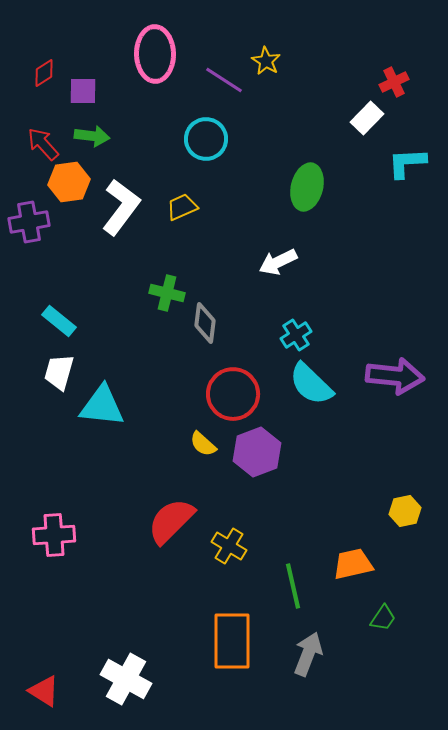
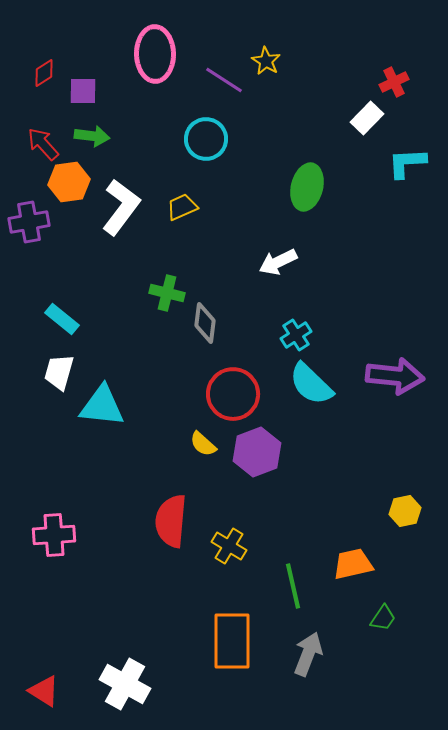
cyan rectangle: moved 3 px right, 2 px up
red semicircle: rotated 40 degrees counterclockwise
white cross: moved 1 px left, 5 px down
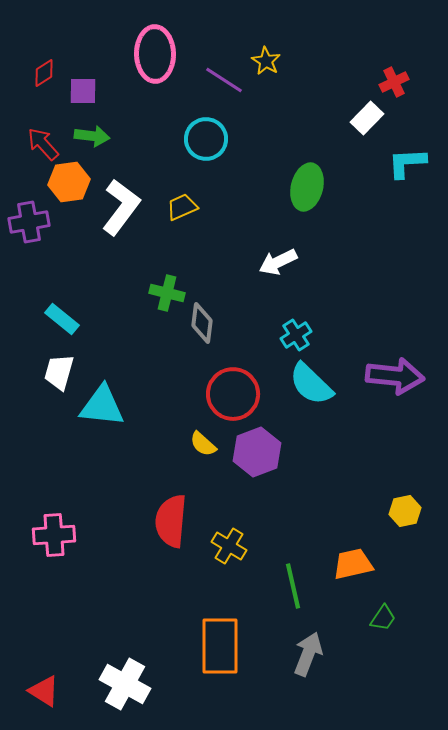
gray diamond: moved 3 px left
orange rectangle: moved 12 px left, 5 px down
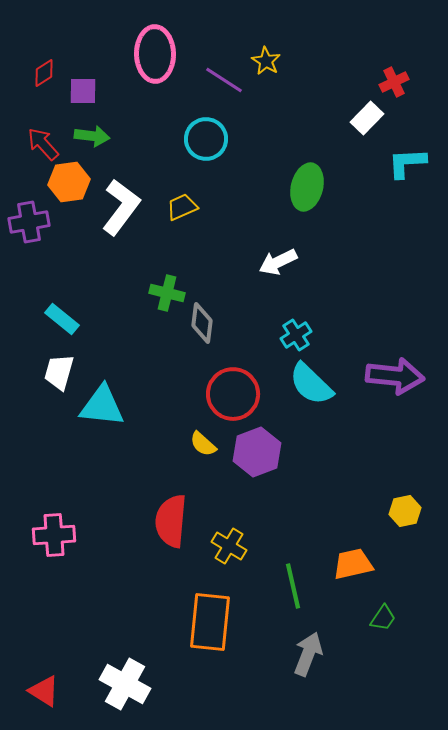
orange rectangle: moved 10 px left, 24 px up; rotated 6 degrees clockwise
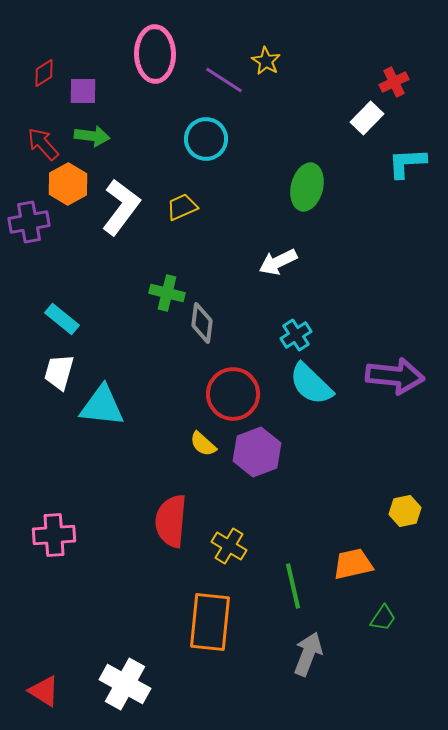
orange hexagon: moved 1 px left, 2 px down; rotated 21 degrees counterclockwise
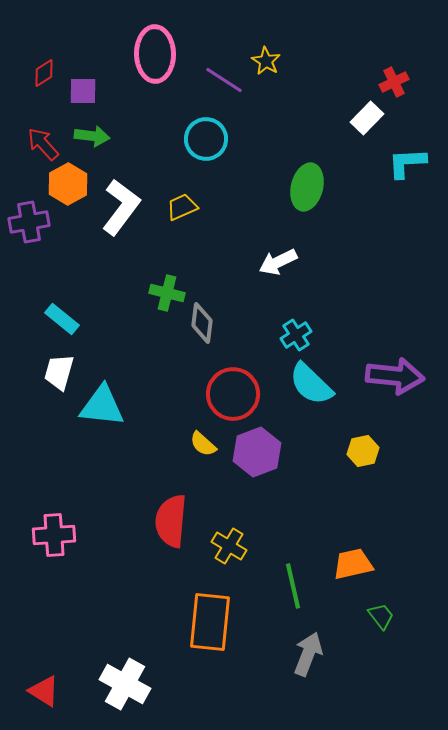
yellow hexagon: moved 42 px left, 60 px up
green trapezoid: moved 2 px left, 2 px up; rotated 72 degrees counterclockwise
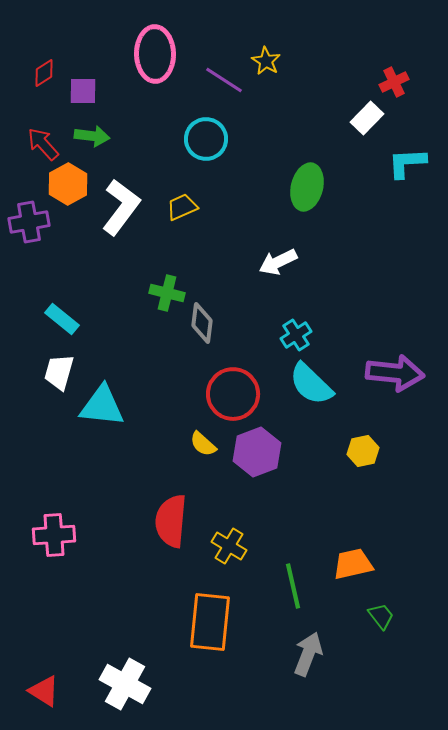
purple arrow: moved 3 px up
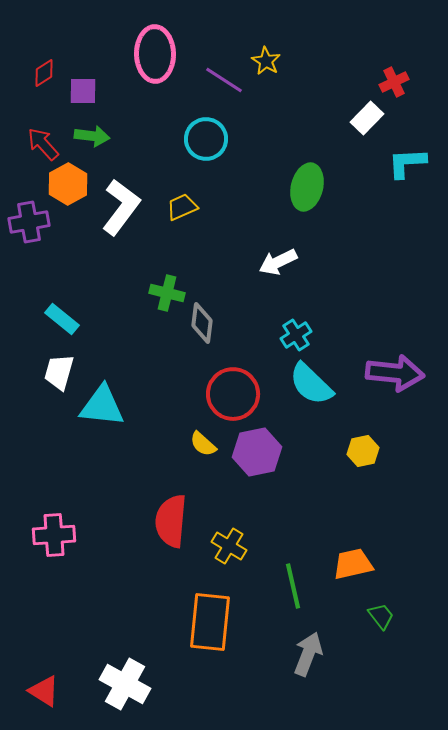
purple hexagon: rotated 9 degrees clockwise
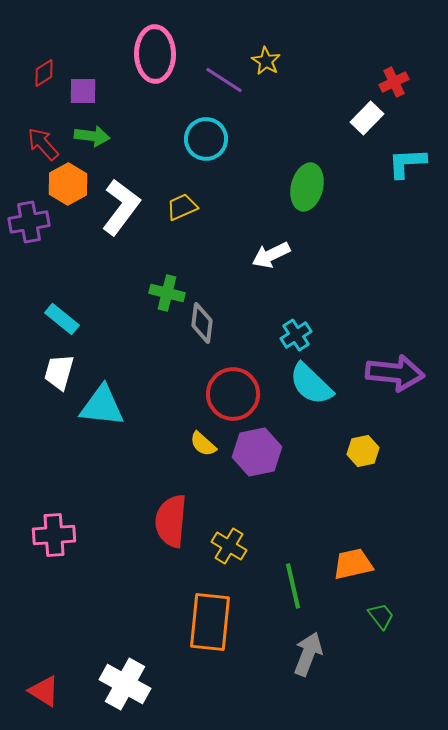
white arrow: moved 7 px left, 7 px up
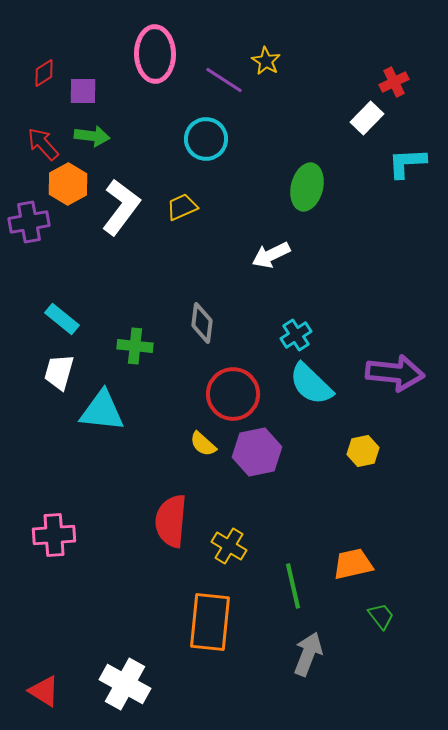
green cross: moved 32 px left, 53 px down; rotated 8 degrees counterclockwise
cyan triangle: moved 5 px down
